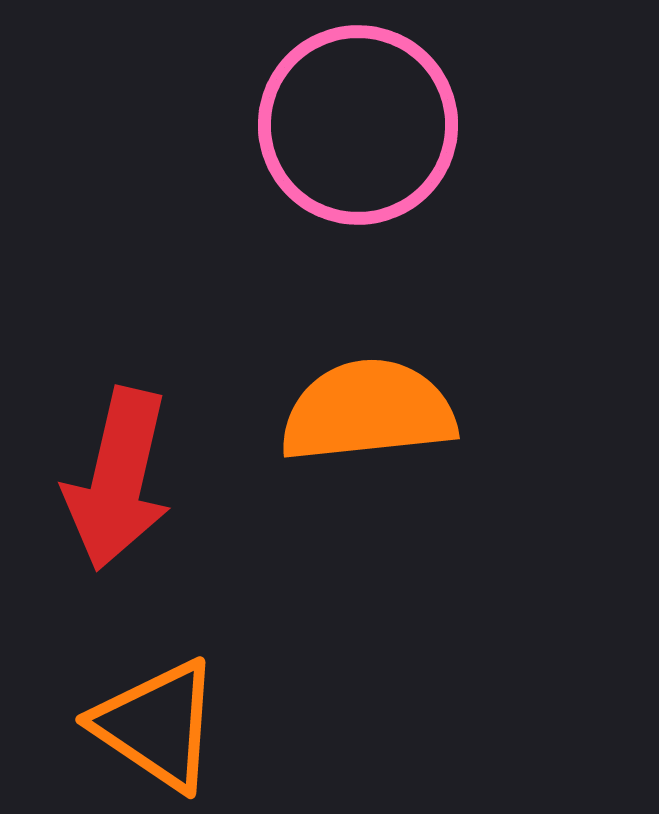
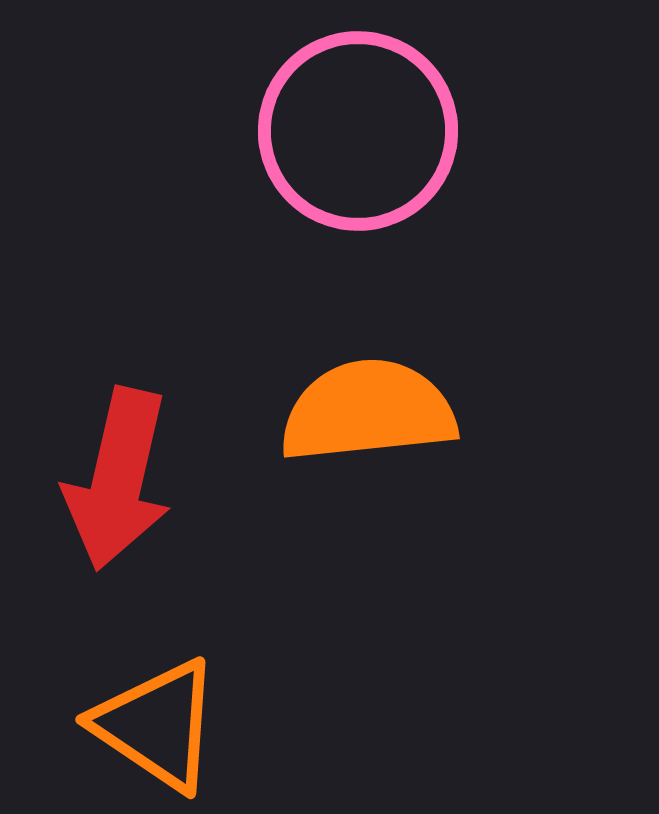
pink circle: moved 6 px down
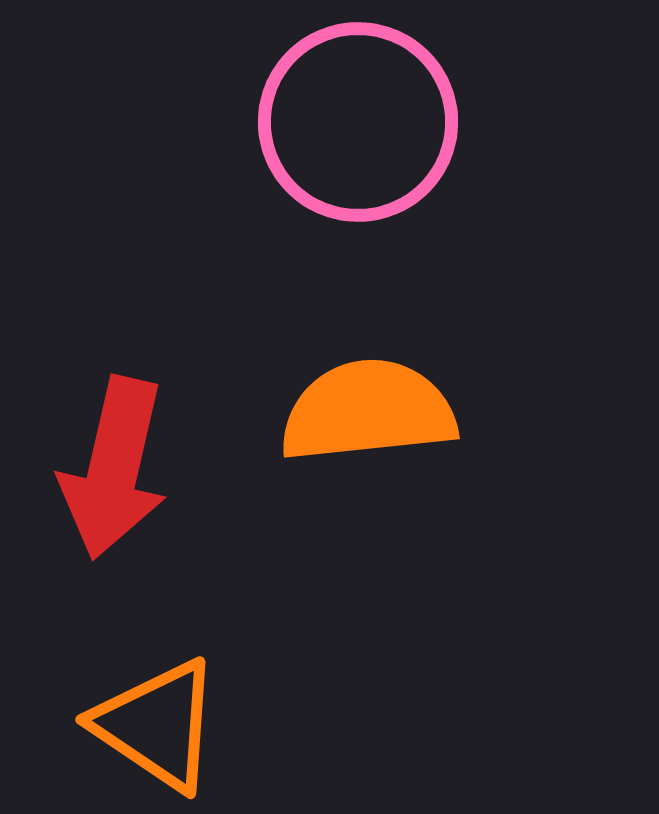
pink circle: moved 9 px up
red arrow: moved 4 px left, 11 px up
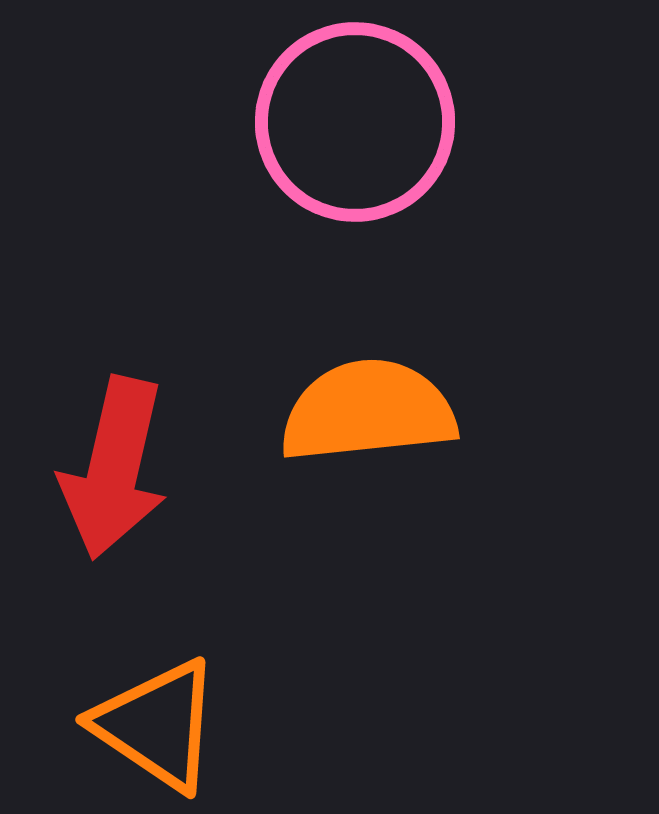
pink circle: moved 3 px left
